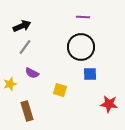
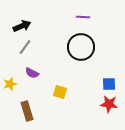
blue square: moved 19 px right, 10 px down
yellow square: moved 2 px down
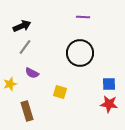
black circle: moved 1 px left, 6 px down
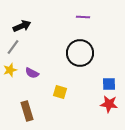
gray line: moved 12 px left
yellow star: moved 14 px up
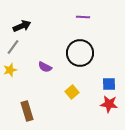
purple semicircle: moved 13 px right, 6 px up
yellow square: moved 12 px right; rotated 32 degrees clockwise
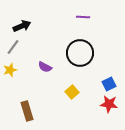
blue square: rotated 24 degrees counterclockwise
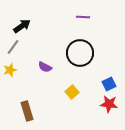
black arrow: rotated 12 degrees counterclockwise
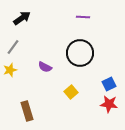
black arrow: moved 8 px up
yellow square: moved 1 px left
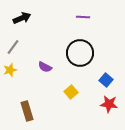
black arrow: rotated 12 degrees clockwise
blue square: moved 3 px left, 4 px up; rotated 24 degrees counterclockwise
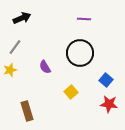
purple line: moved 1 px right, 2 px down
gray line: moved 2 px right
purple semicircle: rotated 32 degrees clockwise
